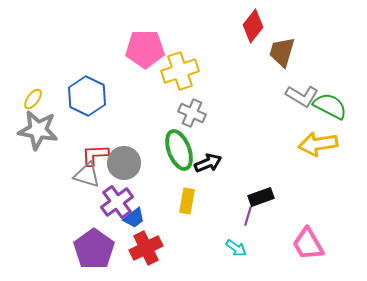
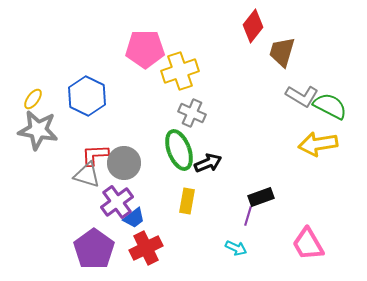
cyan arrow: rotated 10 degrees counterclockwise
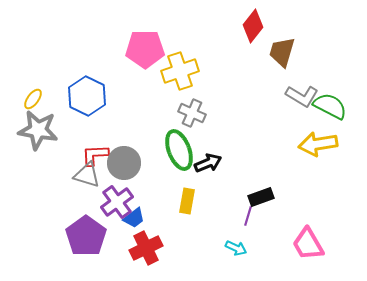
purple pentagon: moved 8 px left, 13 px up
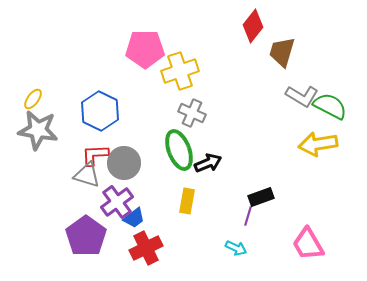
blue hexagon: moved 13 px right, 15 px down
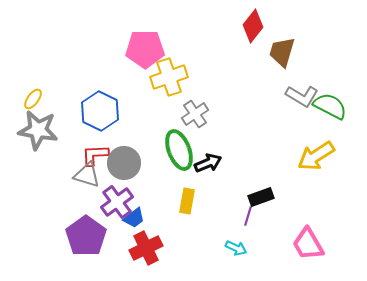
yellow cross: moved 11 px left, 6 px down
gray cross: moved 3 px right, 1 px down; rotated 32 degrees clockwise
yellow arrow: moved 2 px left, 12 px down; rotated 24 degrees counterclockwise
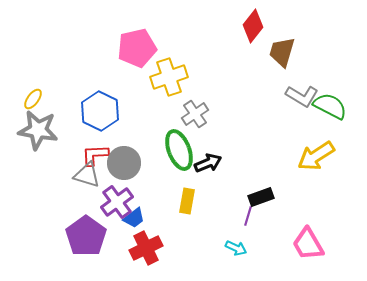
pink pentagon: moved 8 px left, 1 px up; rotated 12 degrees counterclockwise
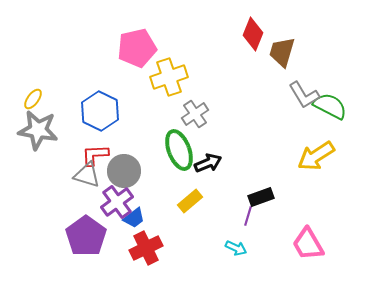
red diamond: moved 8 px down; rotated 16 degrees counterclockwise
gray L-shape: moved 2 px right, 1 px up; rotated 28 degrees clockwise
gray circle: moved 8 px down
yellow rectangle: moved 3 px right; rotated 40 degrees clockwise
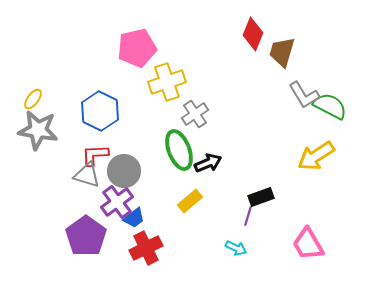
yellow cross: moved 2 px left, 5 px down
